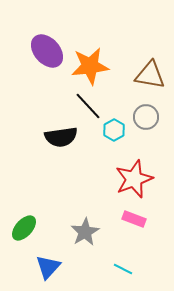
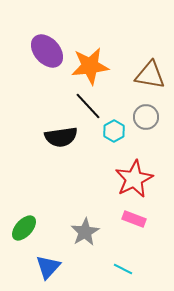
cyan hexagon: moved 1 px down
red star: rotated 6 degrees counterclockwise
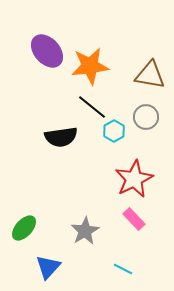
black line: moved 4 px right, 1 px down; rotated 8 degrees counterclockwise
pink rectangle: rotated 25 degrees clockwise
gray star: moved 1 px up
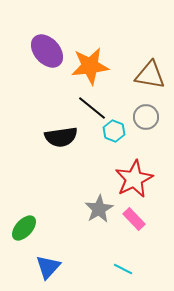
black line: moved 1 px down
cyan hexagon: rotated 10 degrees counterclockwise
gray star: moved 14 px right, 22 px up
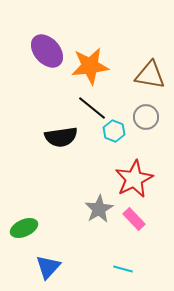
green ellipse: rotated 24 degrees clockwise
cyan line: rotated 12 degrees counterclockwise
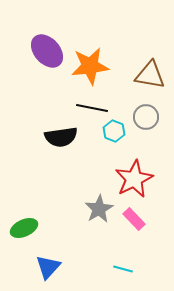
black line: rotated 28 degrees counterclockwise
